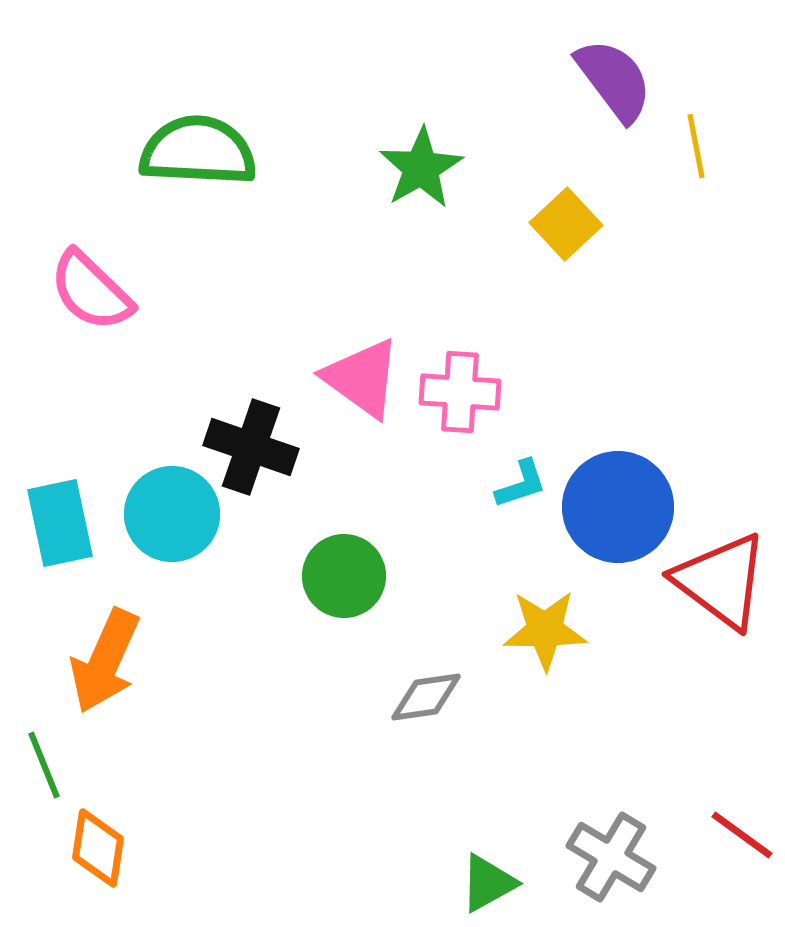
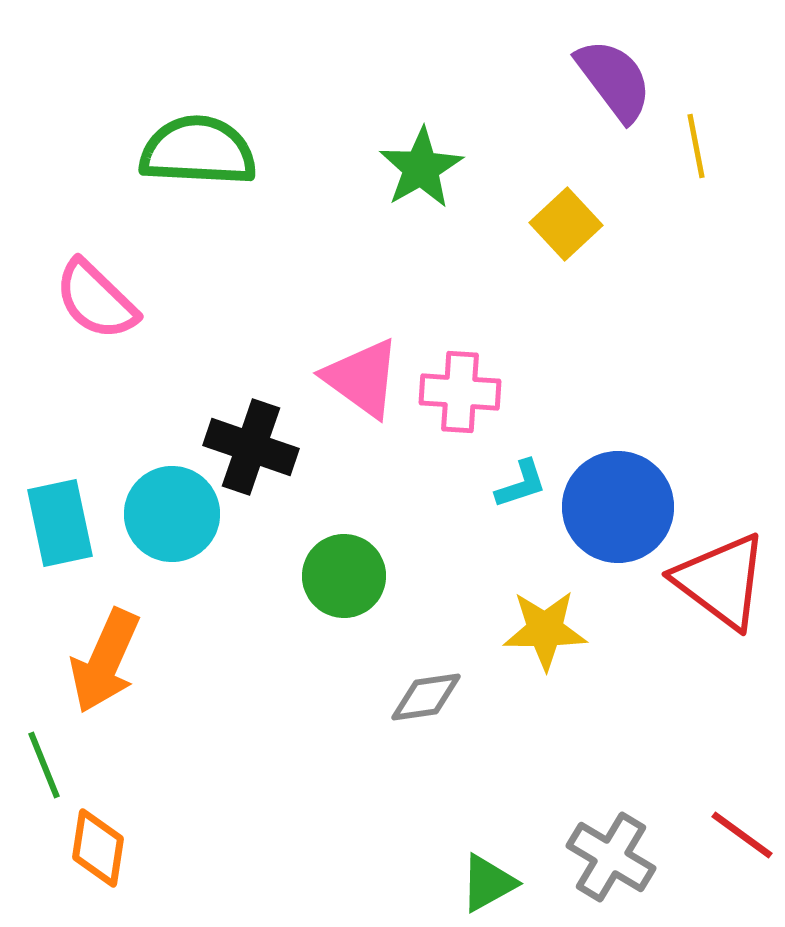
pink semicircle: moved 5 px right, 9 px down
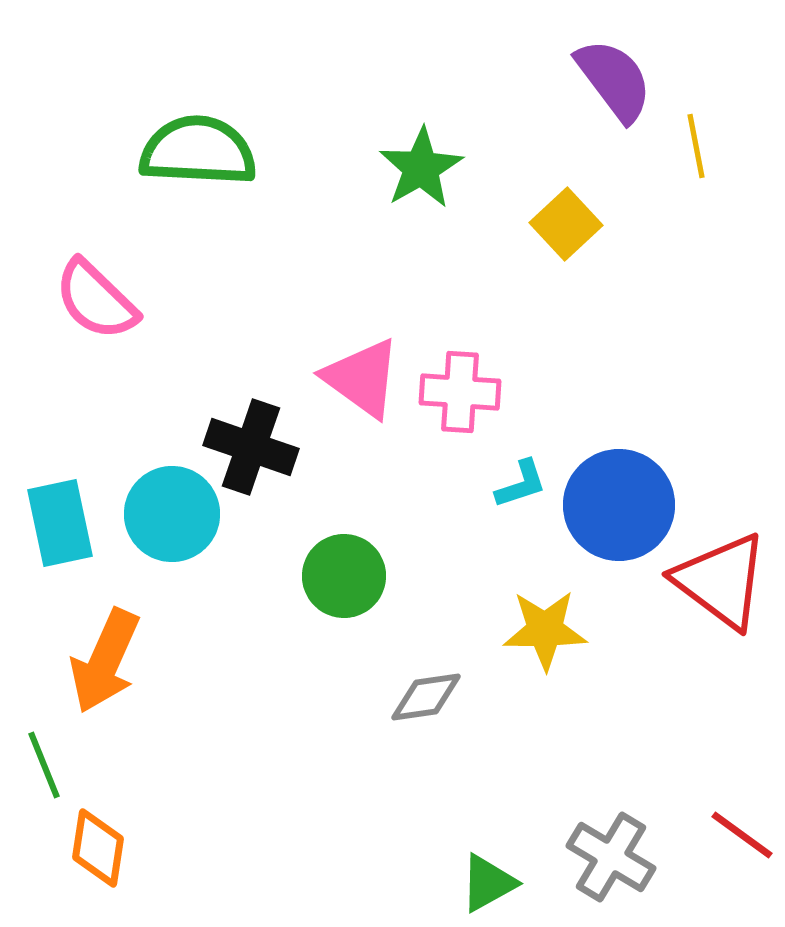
blue circle: moved 1 px right, 2 px up
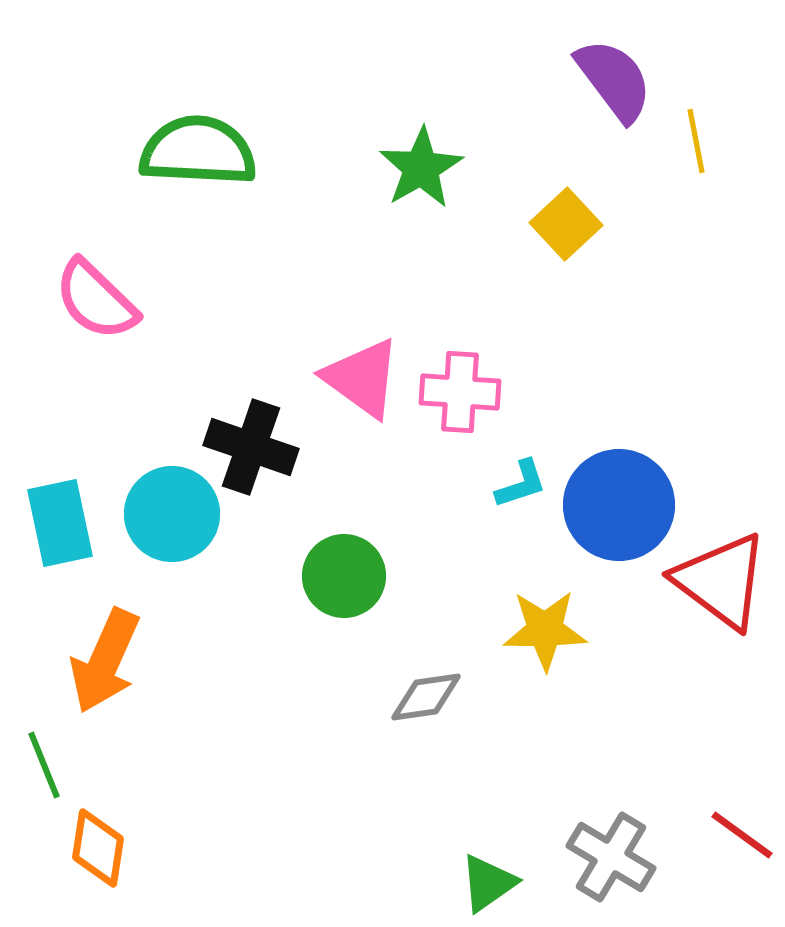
yellow line: moved 5 px up
green triangle: rotated 6 degrees counterclockwise
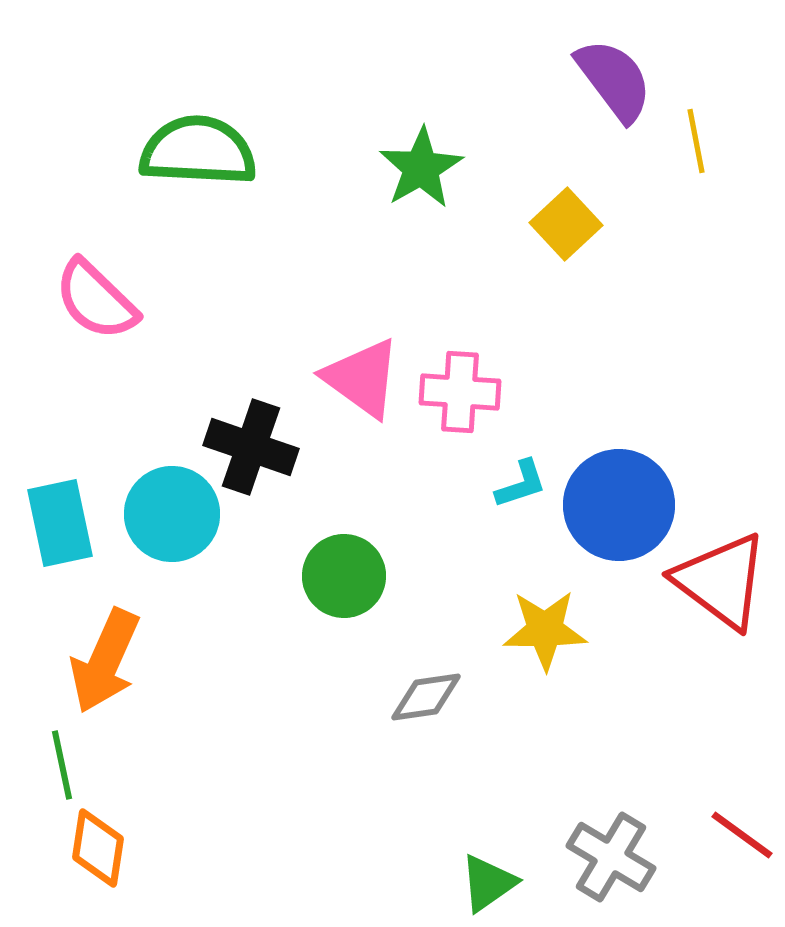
green line: moved 18 px right; rotated 10 degrees clockwise
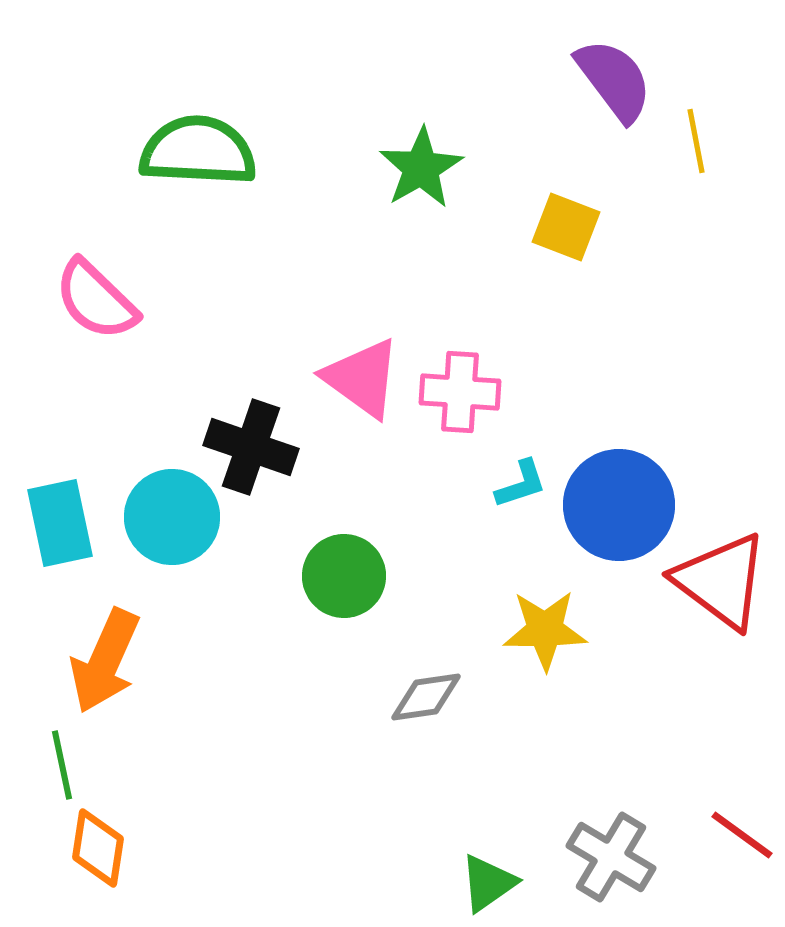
yellow square: moved 3 px down; rotated 26 degrees counterclockwise
cyan circle: moved 3 px down
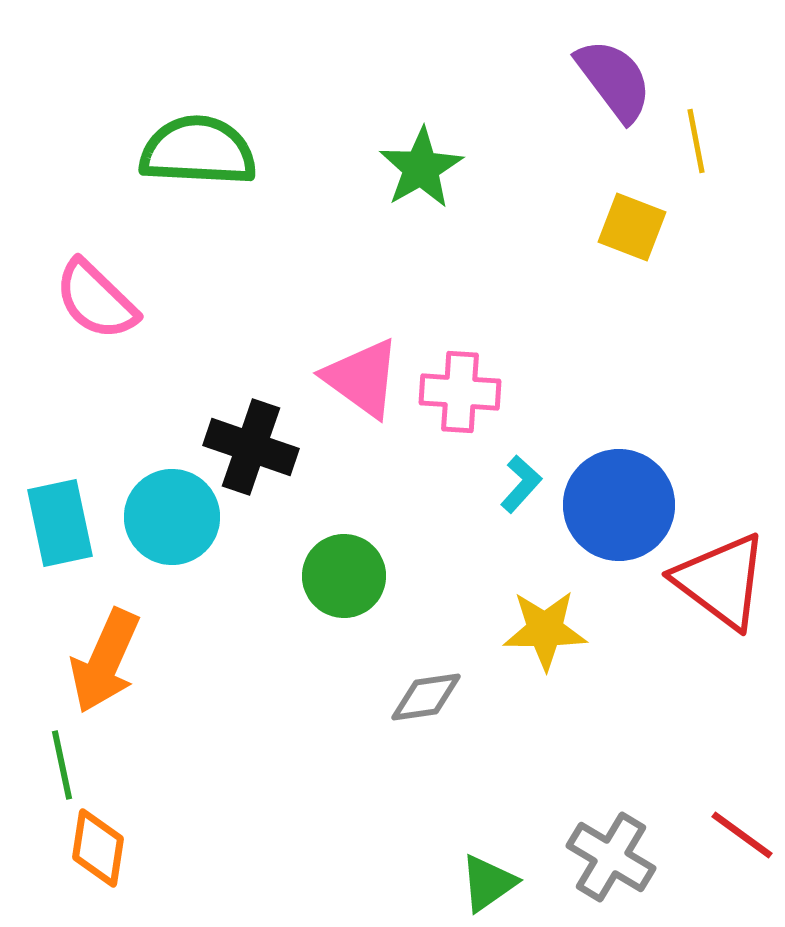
yellow square: moved 66 px right
cyan L-shape: rotated 30 degrees counterclockwise
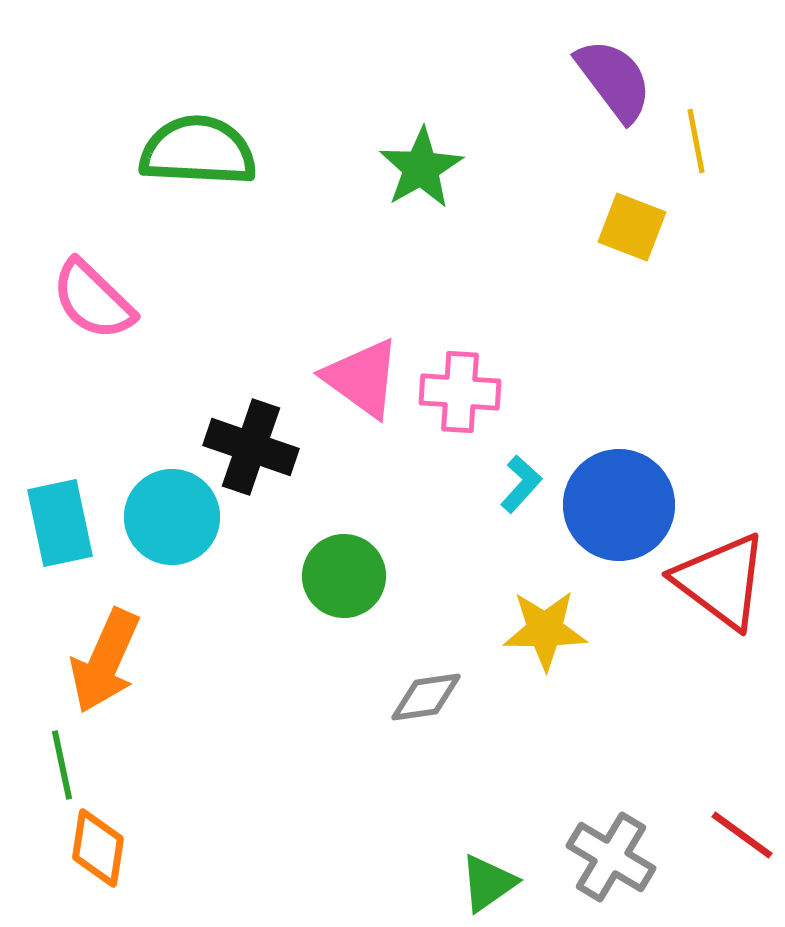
pink semicircle: moved 3 px left
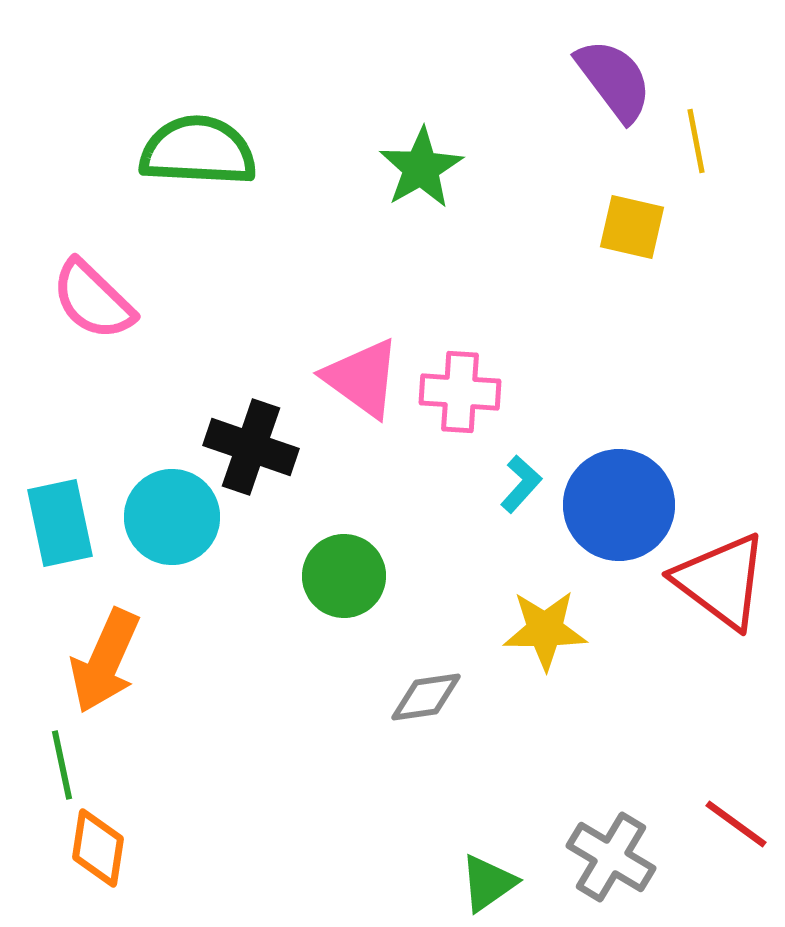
yellow square: rotated 8 degrees counterclockwise
red line: moved 6 px left, 11 px up
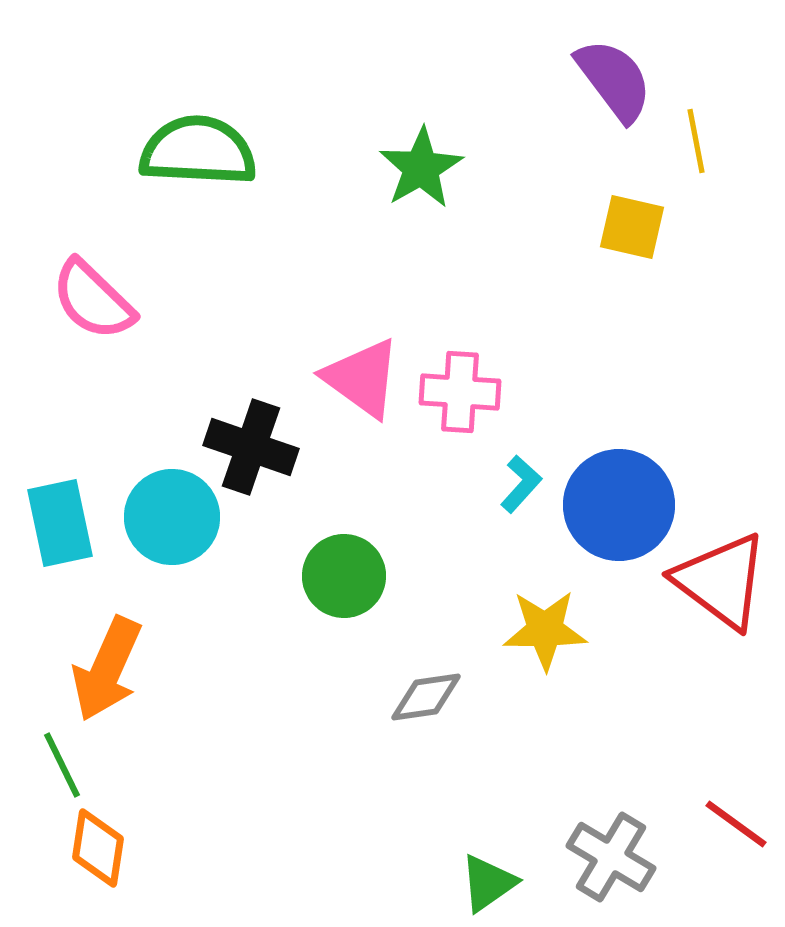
orange arrow: moved 2 px right, 8 px down
green line: rotated 14 degrees counterclockwise
